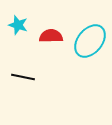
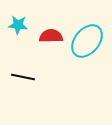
cyan star: rotated 12 degrees counterclockwise
cyan ellipse: moved 3 px left
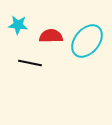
black line: moved 7 px right, 14 px up
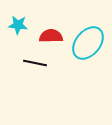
cyan ellipse: moved 1 px right, 2 px down
black line: moved 5 px right
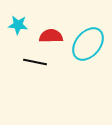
cyan ellipse: moved 1 px down
black line: moved 1 px up
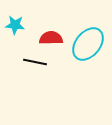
cyan star: moved 3 px left
red semicircle: moved 2 px down
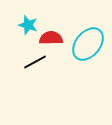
cyan star: moved 13 px right; rotated 12 degrees clockwise
black line: rotated 40 degrees counterclockwise
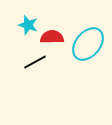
red semicircle: moved 1 px right, 1 px up
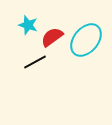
red semicircle: rotated 35 degrees counterclockwise
cyan ellipse: moved 2 px left, 4 px up
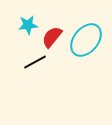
cyan star: rotated 24 degrees counterclockwise
red semicircle: rotated 15 degrees counterclockwise
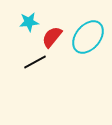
cyan star: moved 1 px right, 3 px up
cyan ellipse: moved 2 px right, 3 px up
